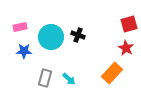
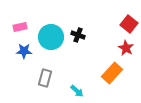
red square: rotated 36 degrees counterclockwise
cyan arrow: moved 8 px right, 12 px down
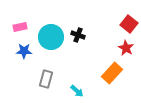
gray rectangle: moved 1 px right, 1 px down
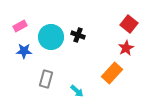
pink rectangle: moved 1 px up; rotated 16 degrees counterclockwise
red star: rotated 14 degrees clockwise
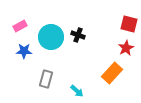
red square: rotated 24 degrees counterclockwise
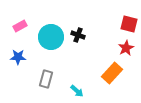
blue star: moved 6 px left, 6 px down
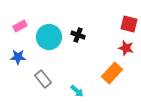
cyan circle: moved 2 px left
red star: rotated 28 degrees counterclockwise
gray rectangle: moved 3 px left; rotated 54 degrees counterclockwise
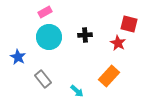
pink rectangle: moved 25 px right, 14 px up
black cross: moved 7 px right; rotated 24 degrees counterclockwise
red star: moved 8 px left, 5 px up; rotated 14 degrees clockwise
blue star: rotated 28 degrees clockwise
orange rectangle: moved 3 px left, 3 px down
